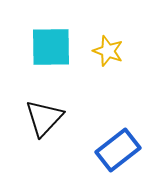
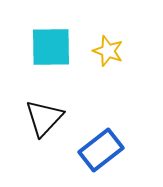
blue rectangle: moved 17 px left
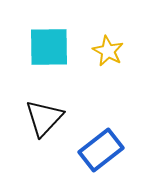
cyan square: moved 2 px left
yellow star: rotated 8 degrees clockwise
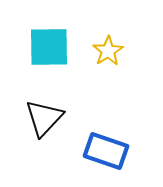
yellow star: rotated 12 degrees clockwise
blue rectangle: moved 5 px right, 1 px down; rotated 57 degrees clockwise
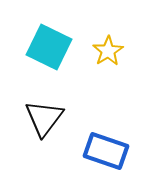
cyan square: rotated 27 degrees clockwise
black triangle: rotated 6 degrees counterclockwise
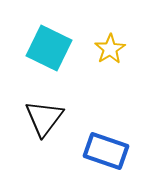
cyan square: moved 1 px down
yellow star: moved 2 px right, 2 px up
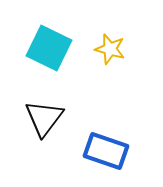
yellow star: rotated 24 degrees counterclockwise
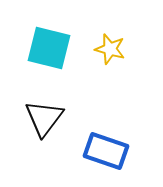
cyan square: rotated 12 degrees counterclockwise
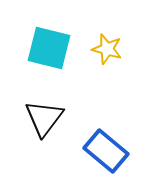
yellow star: moved 3 px left
blue rectangle: rotated 21 degrees clockwise
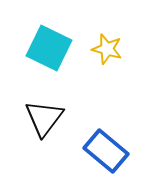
cyan square: rotated 12 degrees clockwise
